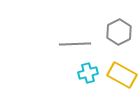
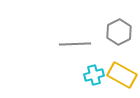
cyan cross: moved 6 px right, 2 px down
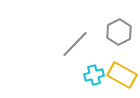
gray line: rotated 44 degrees counterclockwise
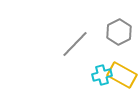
cyan cross: moved 8 px right
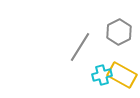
gray line: moved 5 px right, 3 px down; rotated 12 degrees counterclockwise
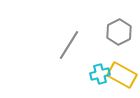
gray line: moved 11 px left, 2 px up
cyan cross: moved 2 px left, 1 px up
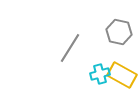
gray hexagon: rotated 20 degrees counterclockwise
gray line: moved 1 px right, 3 px down
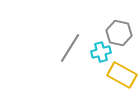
gray hexagon: moved 1 px down
cyan cross: moved 1 px right, 22 px up
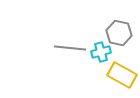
gray line: rotated 64 degrees clockwise
